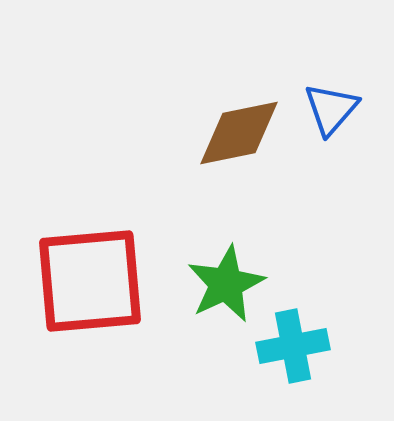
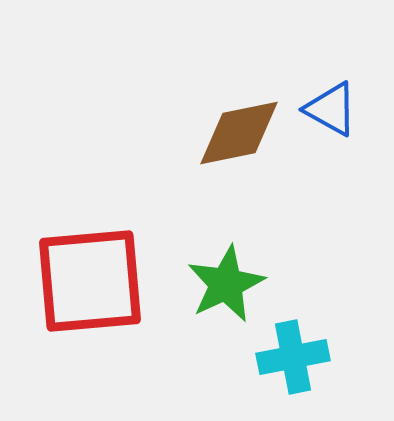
blue triangle: rotated 42 degrees counterclockwise
cyan cross: moved 11 px down
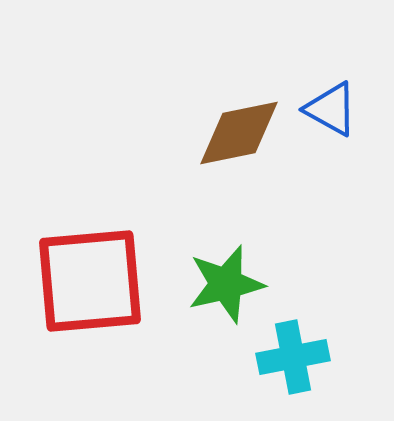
green star: rotated 12 degrees clockwise
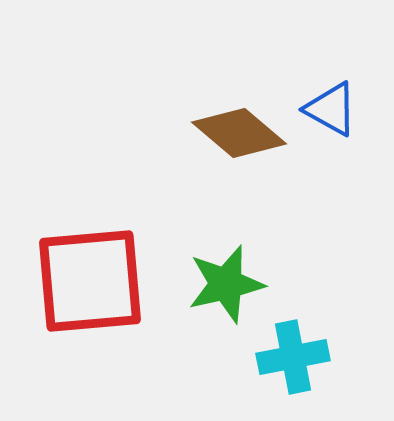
brown diamond: rotated 52 degrees clockwise
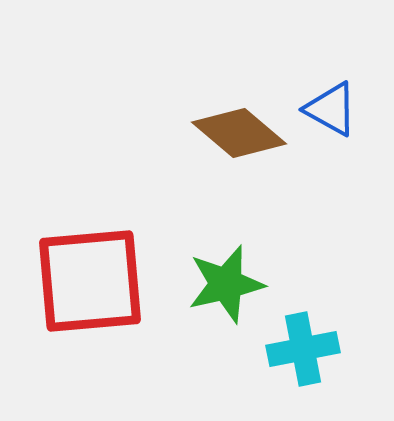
cyan cross: moved 10 px right, 8 px up
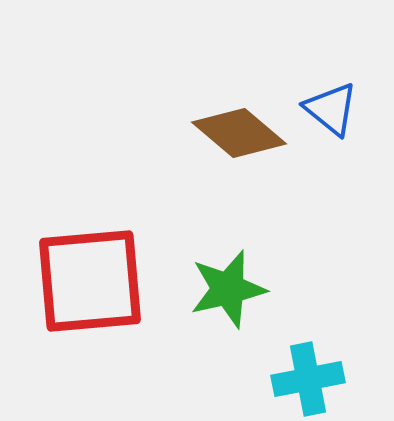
blue triangle: rotated 10 degrees clockwise
green star: moved 2 px right, 5 px down
cyan cross: moved 5 px right, 30 px down
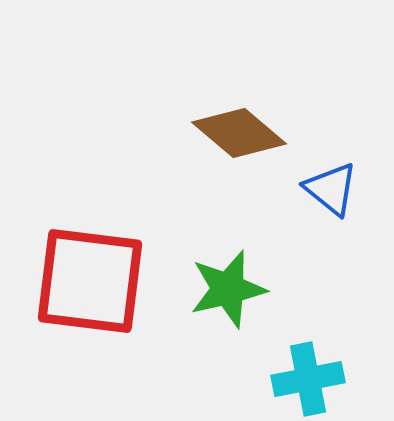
blue triangle: moved 80 px down
red square: rotated 12 degrees clockwise
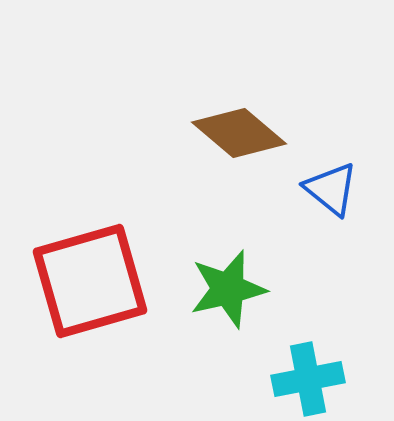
red square: rotated 23 degrees counterclockwise
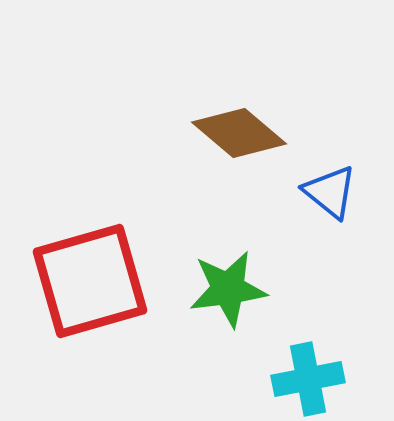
blue triangle: moved 1 px left, 3 px down
green star: rotated 6 degrees clockwise
